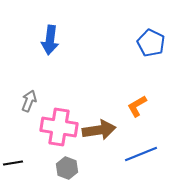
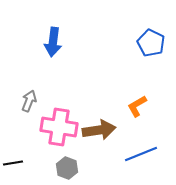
blue arrow: moved 3 px right, 2 px down
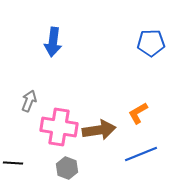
blue pentagon: rotated 28 degrees counterclockwise
orange L-shape: moved 1 px right, 7 px down
black line: rotated 12 degrees clockwise
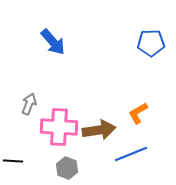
blue arrow: rotated 48 degrees counterclockwise
gray arrow: moved 3 px down
pink cross: rotated 6 degrees counterclockwise
blue line: moved 10 px left
black line: moved 2 px up
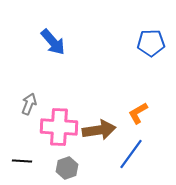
blue line: rotated 32 degrees counterclockwise
black line: moved 9 px right
gray hexagon: rotated 20 degrees clockwise
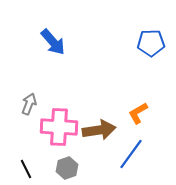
black line: moved 4 px right, 8 px down; rotated 60 degrees clockwise
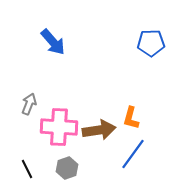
orange L-shape: moved 7 px left, 5 px down; rotated 45 degrees counterclockwise
blue line: moved 2 px right
black line: moved 1 px right
